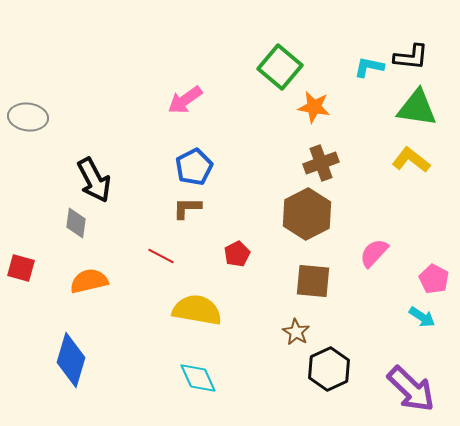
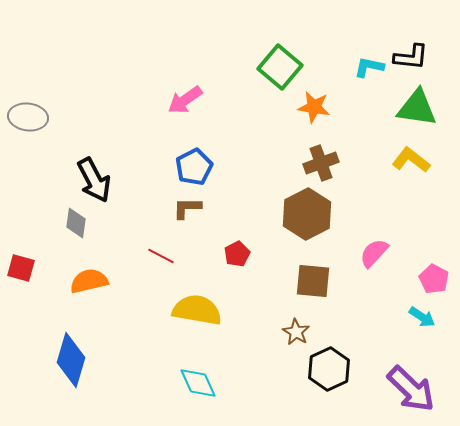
cyan diamond: moved 5 px down
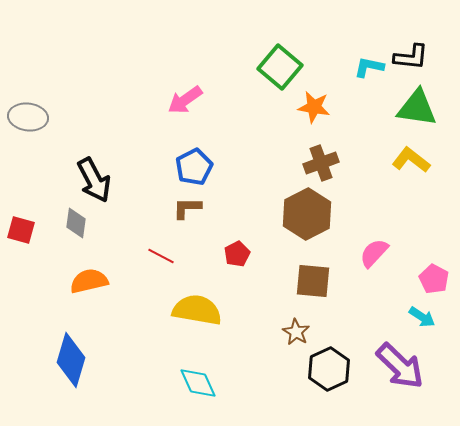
red square: moved 38 px up
purple arrow: moved 11 px left, 23 px up
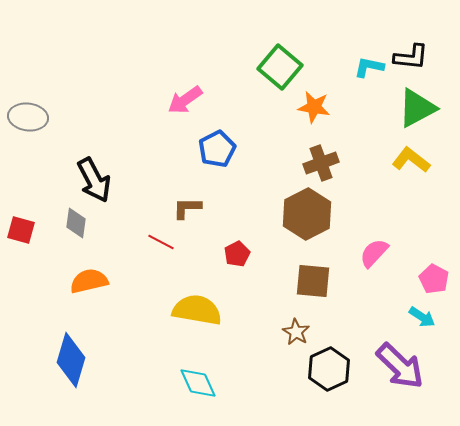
green triangle: rotated 36 degrees counterclockwise
blue pentagon: moved 23 px right, 18 px up
red line: moved 14 px up
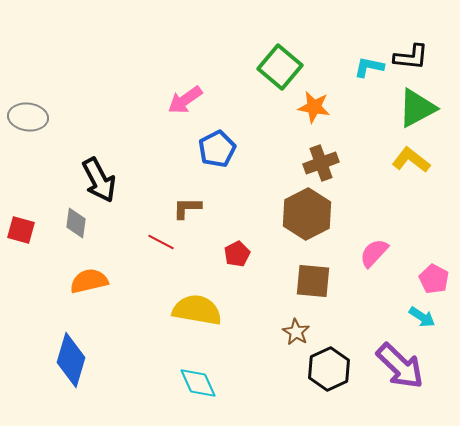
black arrow: moved 5 px right
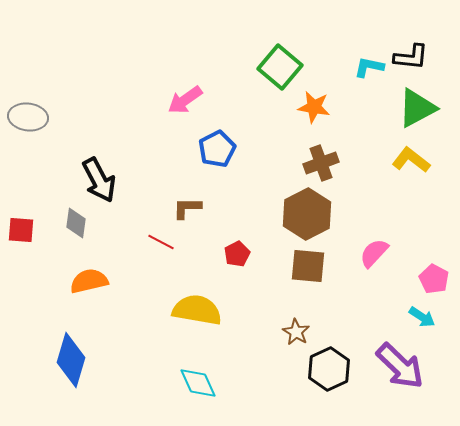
red square: rotated 12 degrees counterclockwise
brown square: moved 5 px left, 15 px up
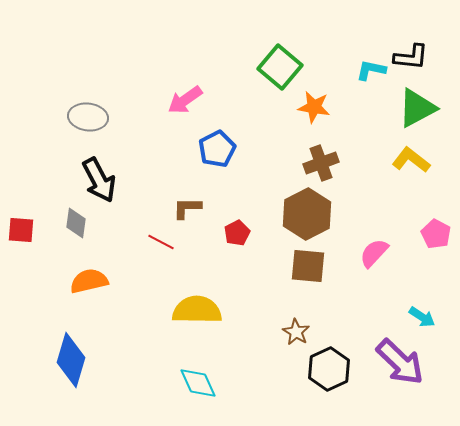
cyan L-shape: moved 2 px right, 3 px down
gray ellipse: moved 60 px right
red pentagon: moved 21 px up
pink pentagon: moved 2 px right, 45 px up
yellow semicircle: rotated 9 degrees counterclockwise
purple arrow: moved 4 px up
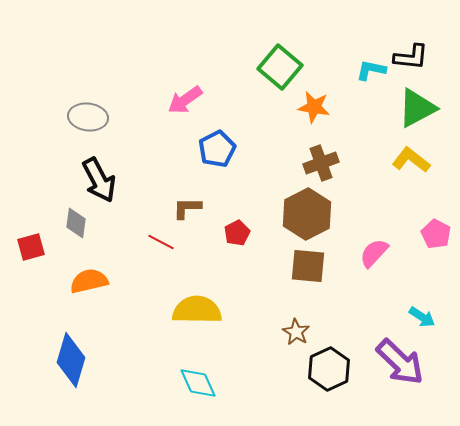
red square: moved 10 px right, 17 px down; rotated 20 degrees counterclockwise
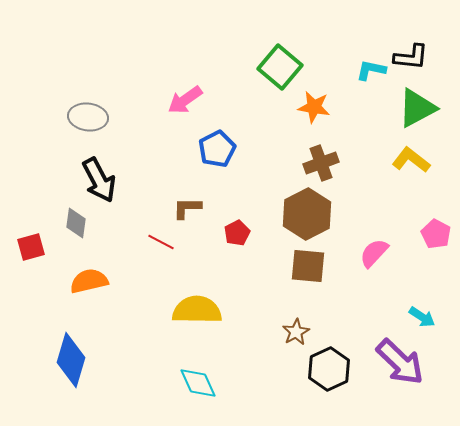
brown star: rotated 12 degrees clockwise
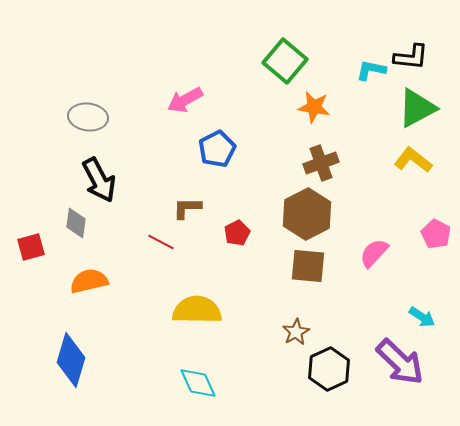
green square: moved 5 px right, 6 px up
pink arrow: rotated 6 degrees clockwise
yellow L-shape: moved 2 px right
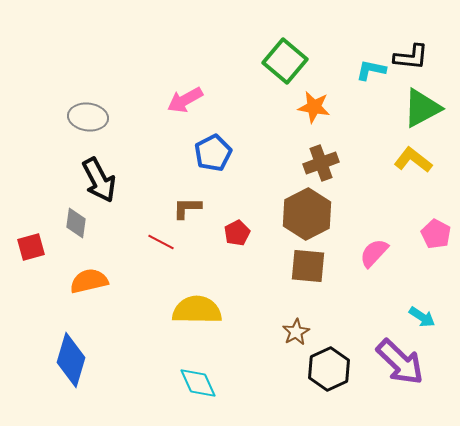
green triangle: moved 5 px right
blue pentagon: moved 4 px left, 4 px down
